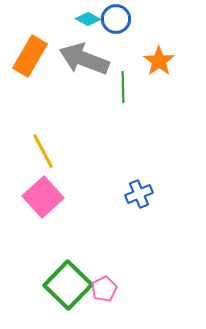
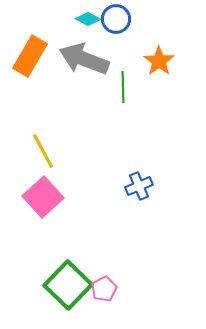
blue cross: moved 8 px up
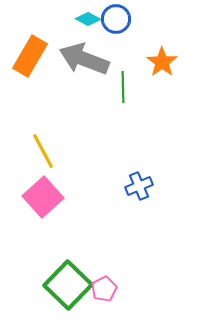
orange star: moved 3 px right, 1 px down
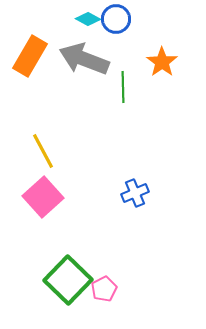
blue cross: moved 4 px left, 7 px down
green square: moved 5 px up
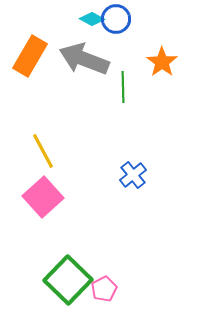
cyan diamond: moved 4 px right
blue cross: moved 2 px left, 18 px up; rotated 16 degrees counterclockwise
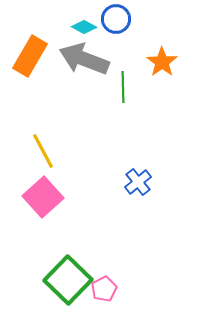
cyan diamond: moved 8 px left, 8 px down
blue cross: moved 5 px right, 7 px down
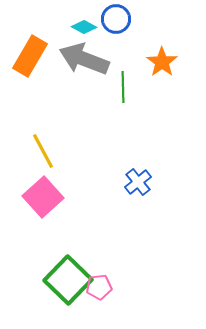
pink pentagon: moved 5 px left, 2 px up; rotated 20 degrees clockwise
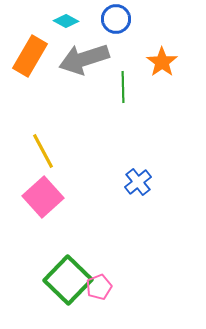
cyan diamond: moved 18 px left, 6 px up
gray arrow: rotated 39 degrees counterclockwise
pink pentagon: rotated 15 degrees counterclockwise
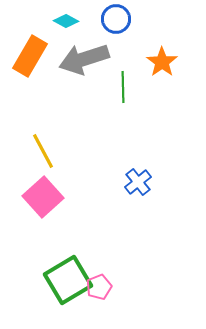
green square: rotated 15 degrees clockwise
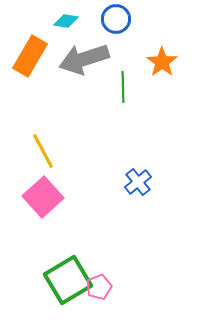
cyan diamond: rotated 20 degrees counterclockwise
